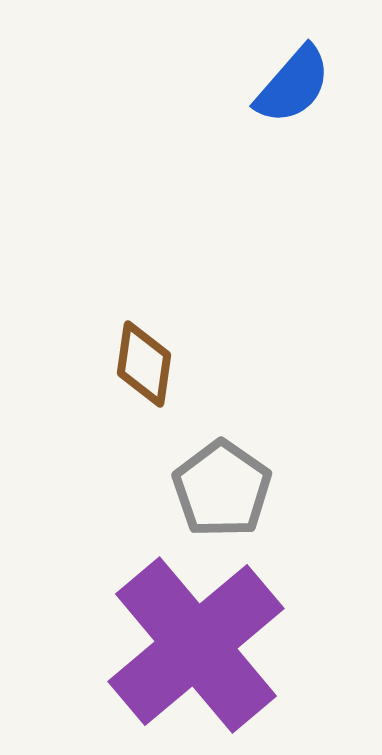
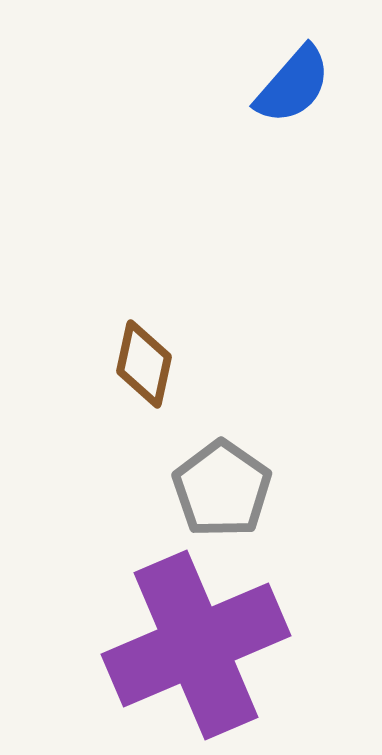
brown diamond: rotated 4 degrees clockwise
purple cross: rotated 17 degrees clockwise
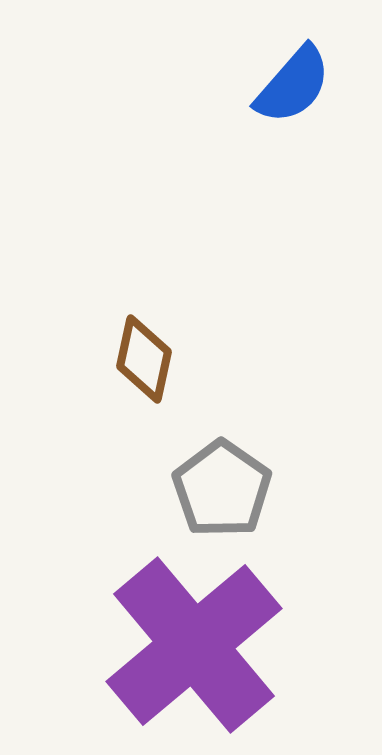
brown diamond: moved 5 px up
purple cross: moved 2 px left; rotated 17 degrees counterclockwise
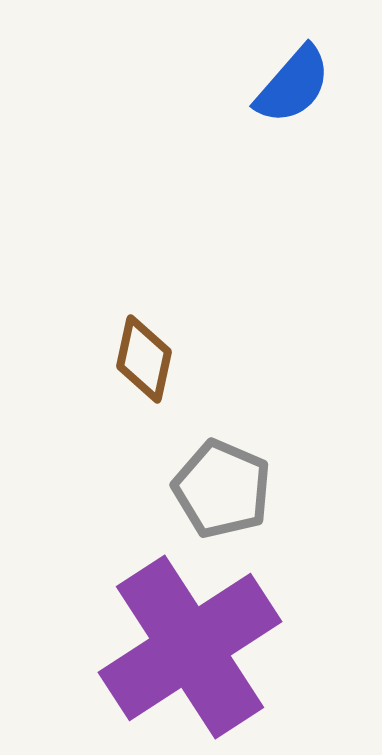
gray pentagon: rotated 12 degrees counterclockwise
purple cross: moved 4 px left, 2 px down; rotated 7 degrees clockwise
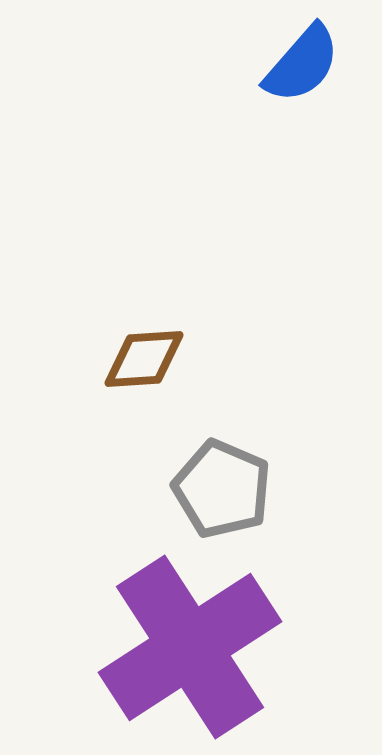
blue semicircle: moved 9 px right, 21 px up
brown diamond: rotated 74 degrees clockwise
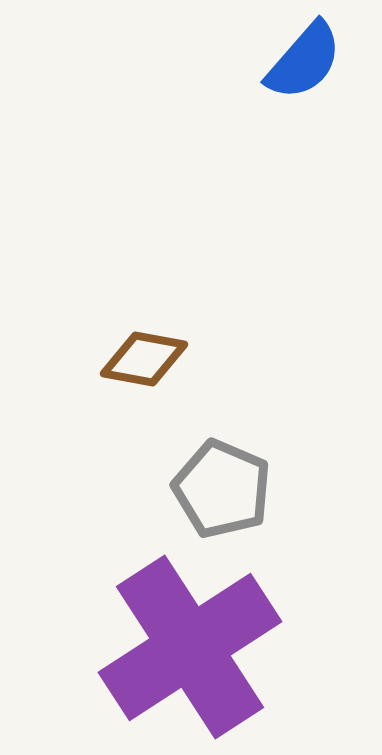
blue semicircle: moved 2 px right, 3 px up
brown diamond: rotated 14 degrees clockwise
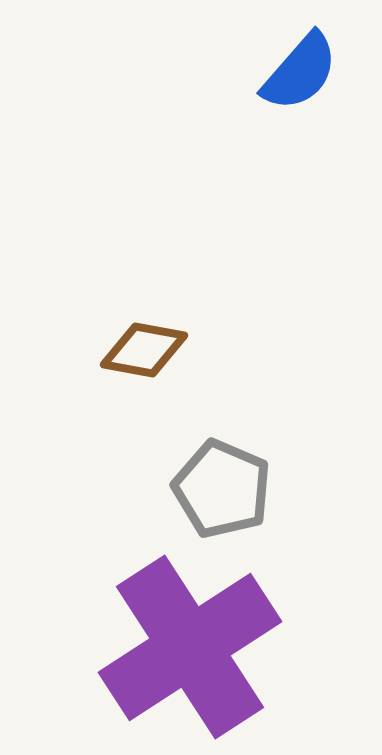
blue semicircle: moved 4 px left, 11 px down
brown diamond: moved 9 px up
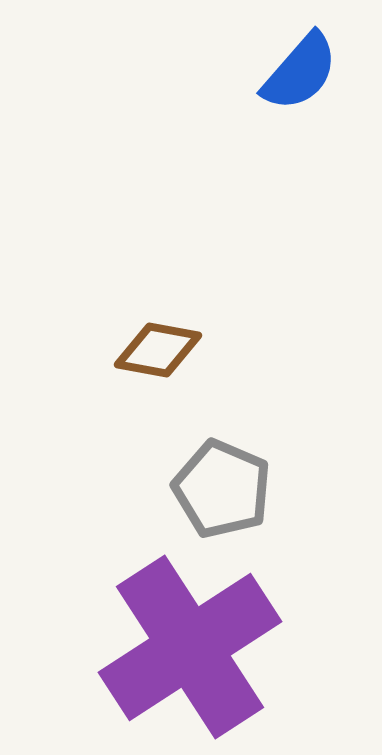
brown diamond: moved 14 px right
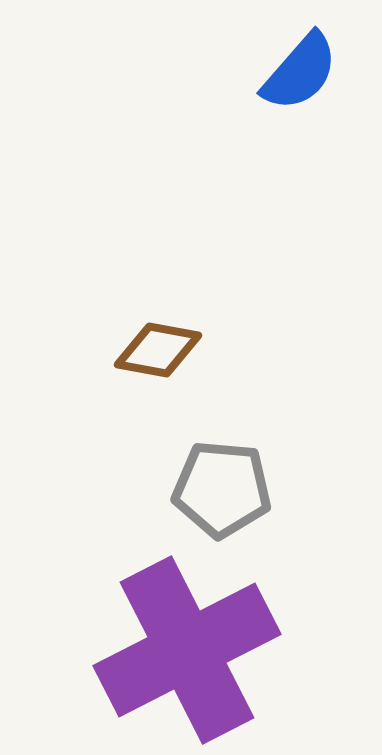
gray pentagon: rotated 18 degrees counterclockwise
purple cross: moved 3 px left, 3 px down; rotated 6 degrees clockwise
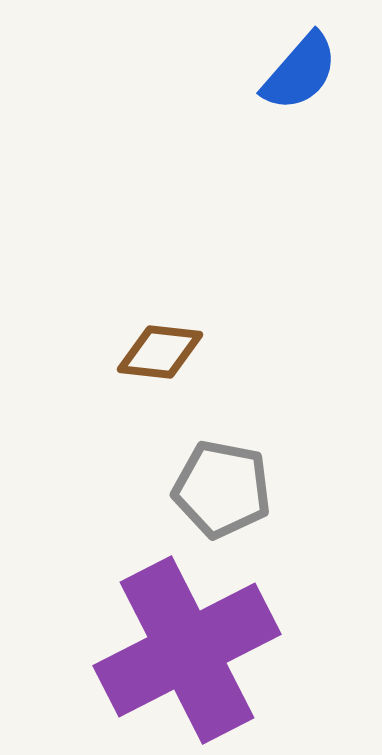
brown diamond: moved 2 px right, 2 px down; rotated 4 degrees counterclockwise
gray pentagon: rotated 6 degrees clockwise
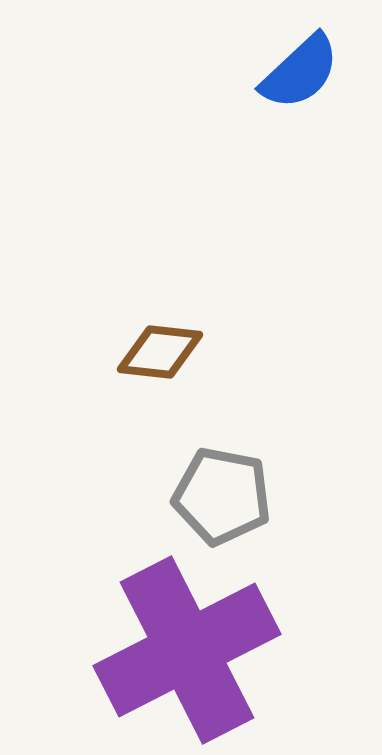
blue semicircle: rotated 6 degrees clockwise
gray pentagon: moved 7 px down
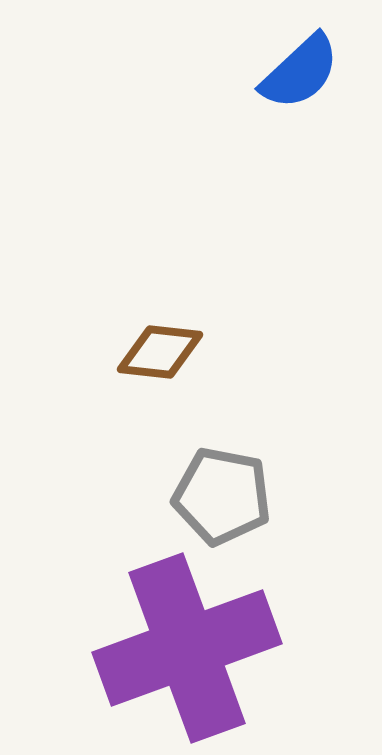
purple cross: moved 2 px up; rotated 7 degrees clockwise
